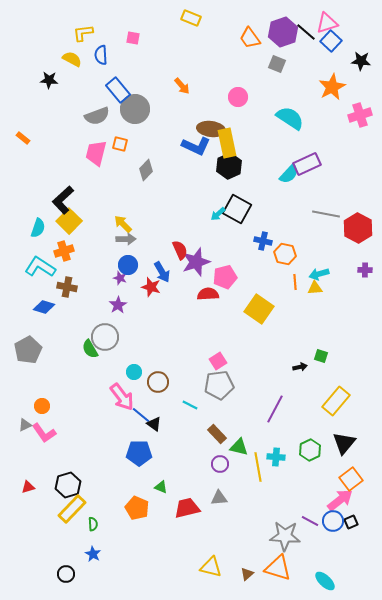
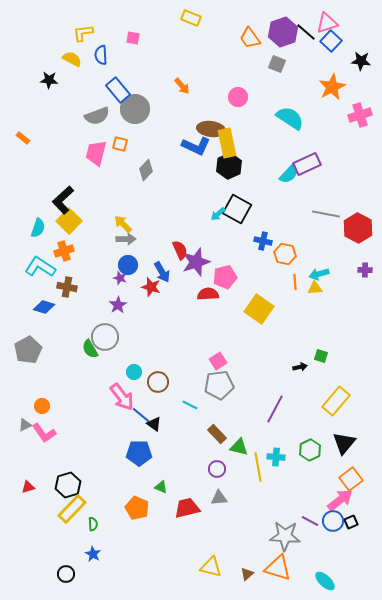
purple circle at (220, 464): moved 3 px left, 5 px down
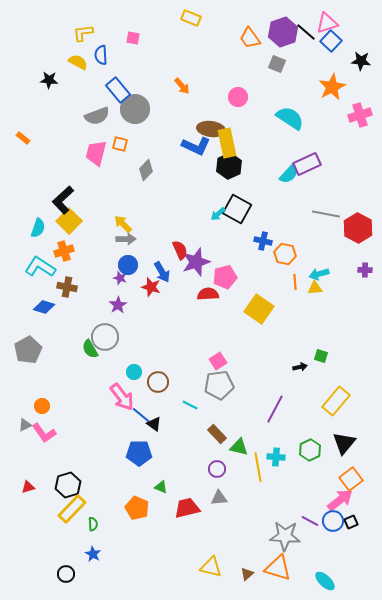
yellow semicircle at (72, 59): moved 6 px right, 3 px down
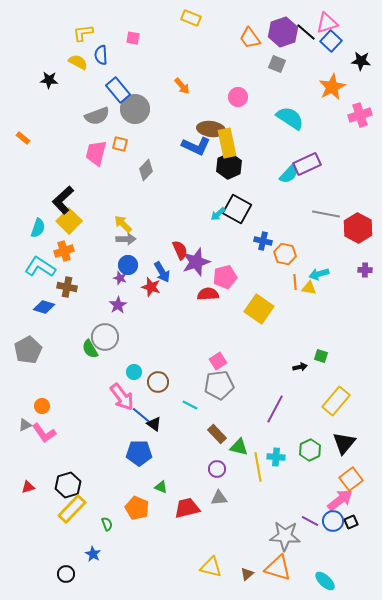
yellow triangle at (315, 288): moved 6 px left; rotated 14 degrees clockwise
green semicircle at (93, 524): moved 14 px right; rotated 16 degrees counterclockwise
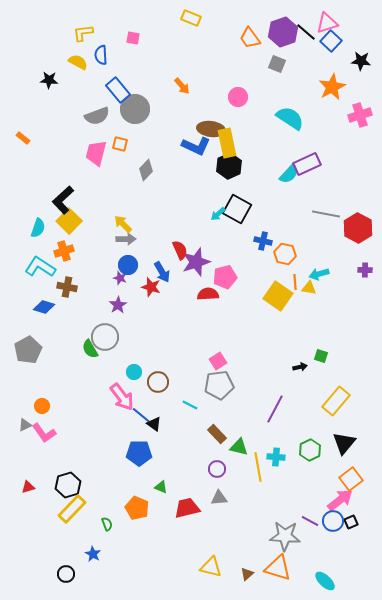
yellow square at (259, 309): moved 19 px right, 13 px up
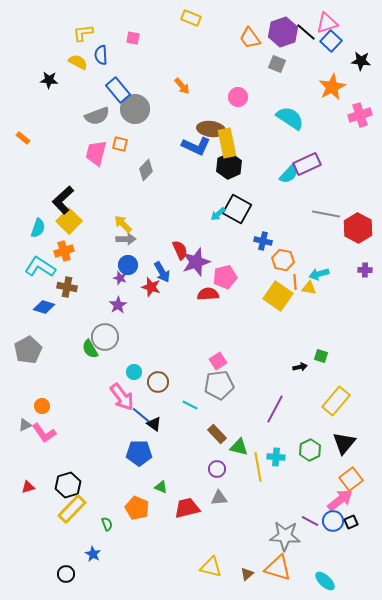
orange hexagon at (285, 254): moved 2 px left, 6 px down
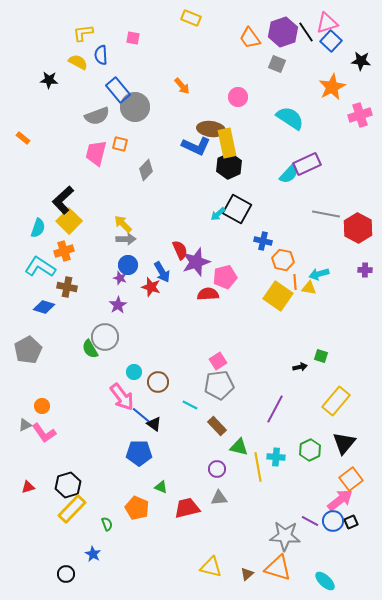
black line at (306, 32): rotated 15 degrees clockwise
gray circle at (135, 109): moved 2 px up
brown rectangle at (217, 434): moved 8 px up
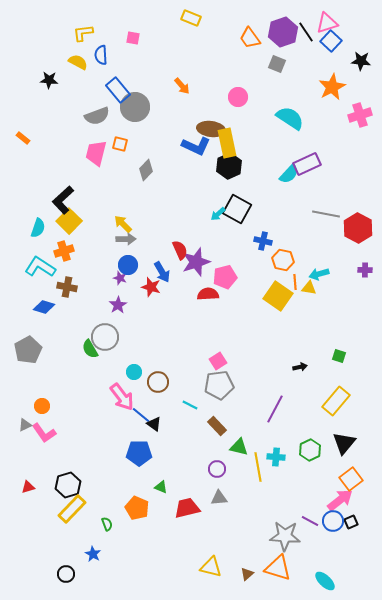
green square at (321, 356): moved 18 px right
